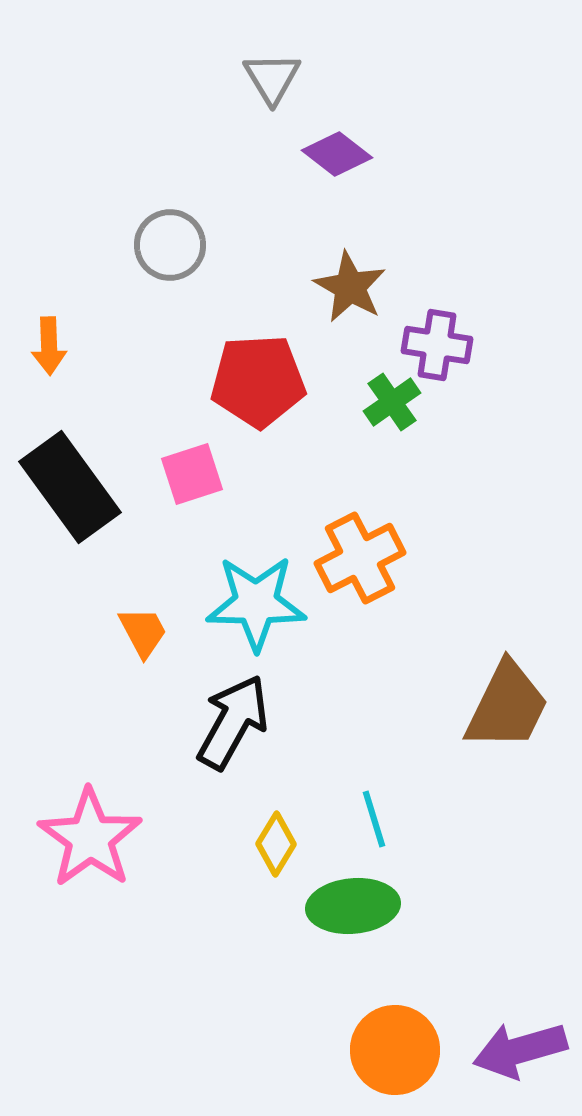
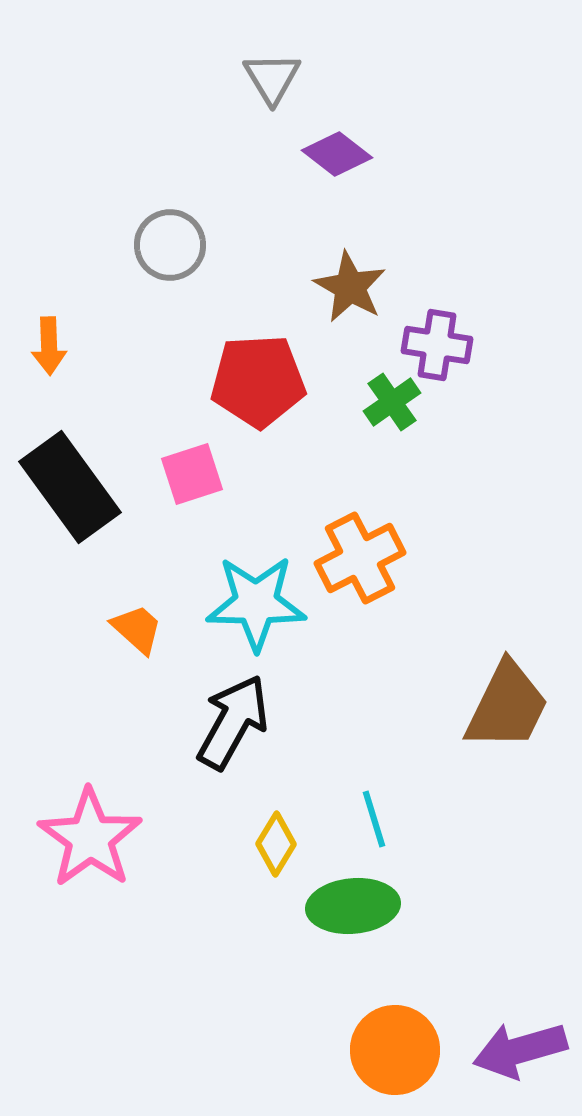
orange trapezoid: moved 6 px left, 3 px up; rotated 20 degrees counterclockwise
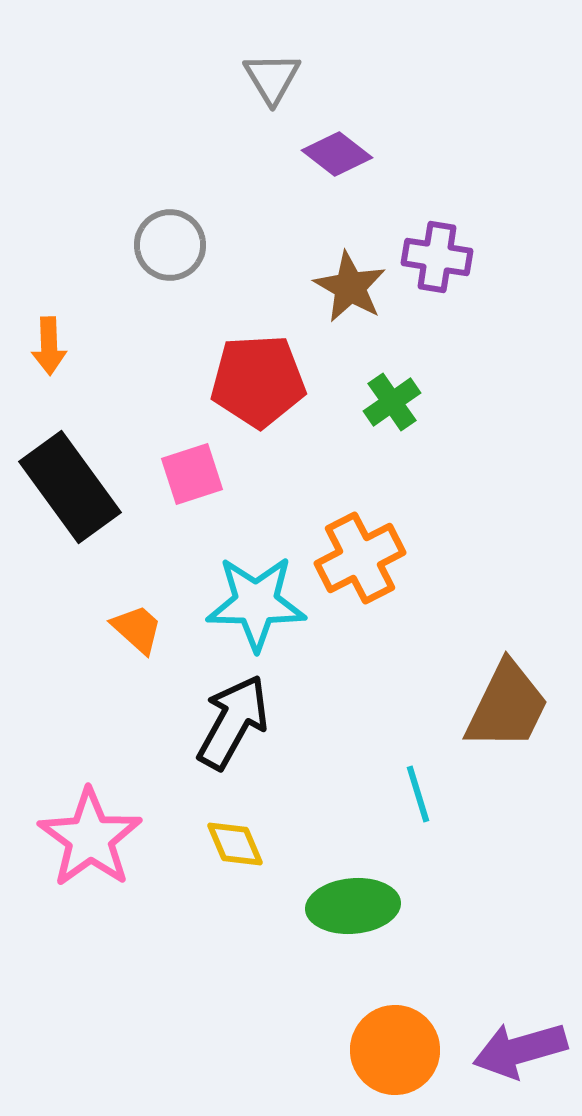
purple cross: moved 88 px up
cyan line: moved 44 px right, 25 px up
yellow diamond: moved 41 px left; rotated 54 degrees counterclockwise
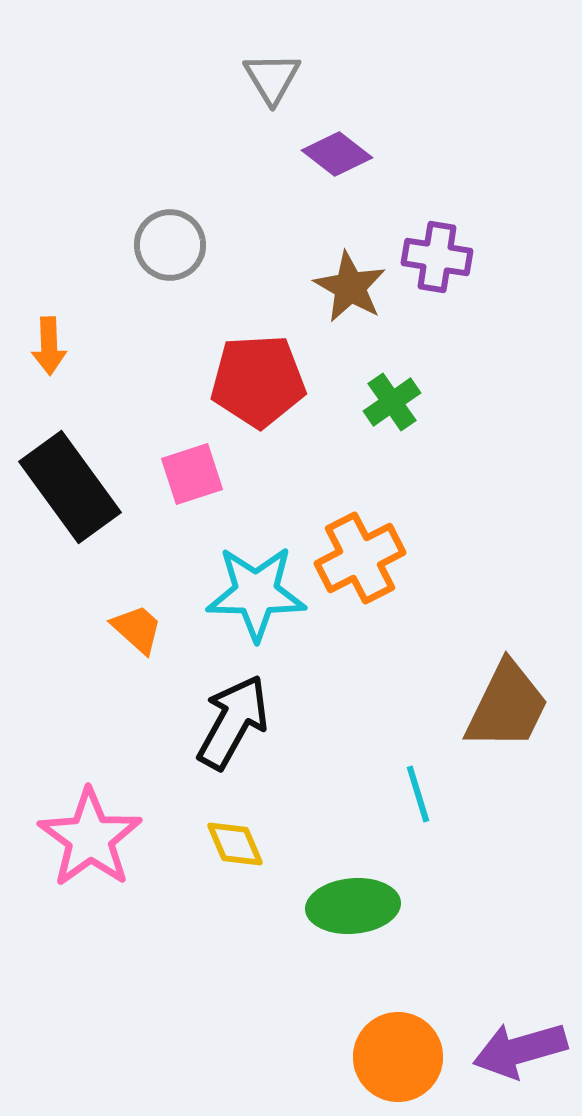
cyan star: moved 10 px up
orange circle: moved 3 px right, 7 px down
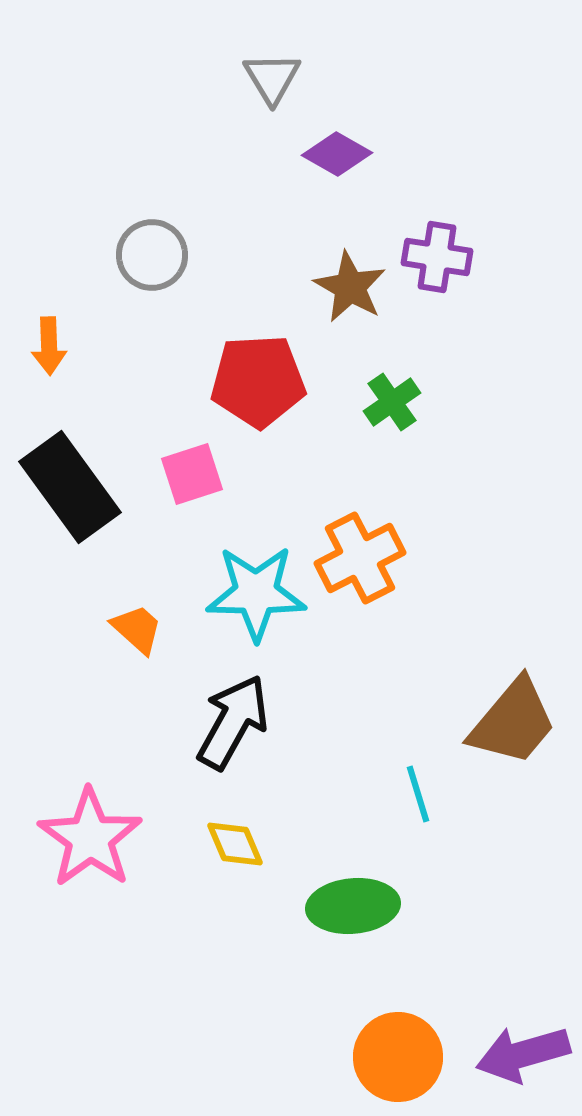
purple diamond: rotated 8 degrees counterclockwise
gray circle: moved 18 px left, 10 px down
brown trapezoid: moved 6 px right, 16 px down; rotated 14 degrees clockwise
purple arrow: moved 3 px right, 4 px down
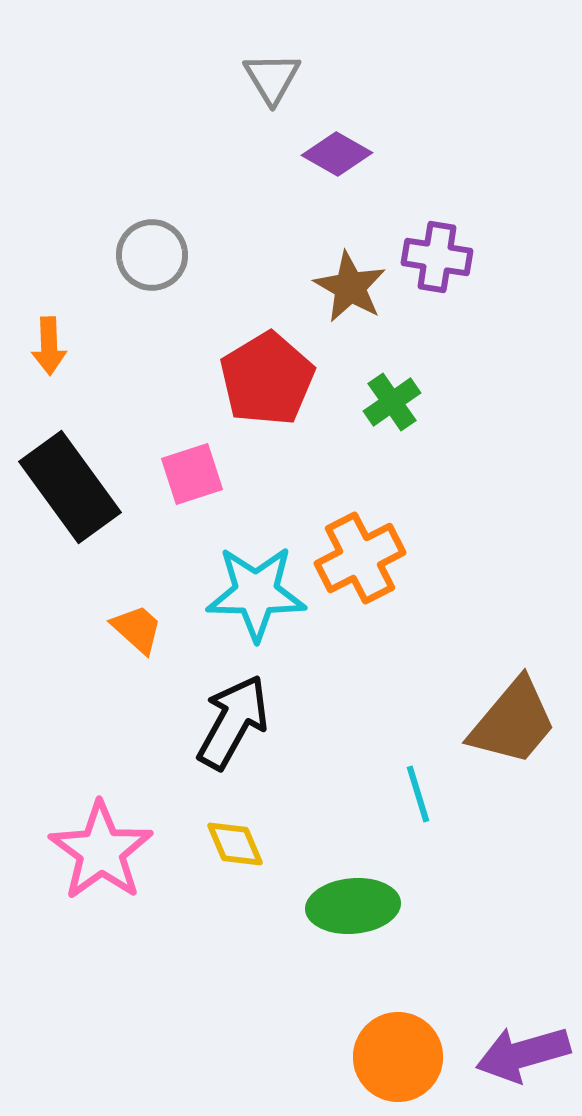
red pentagon: moved 9 px right, 2 px up; rotated 28 degrees counterclockwise
pink star: moved 11 px right, 13 px down
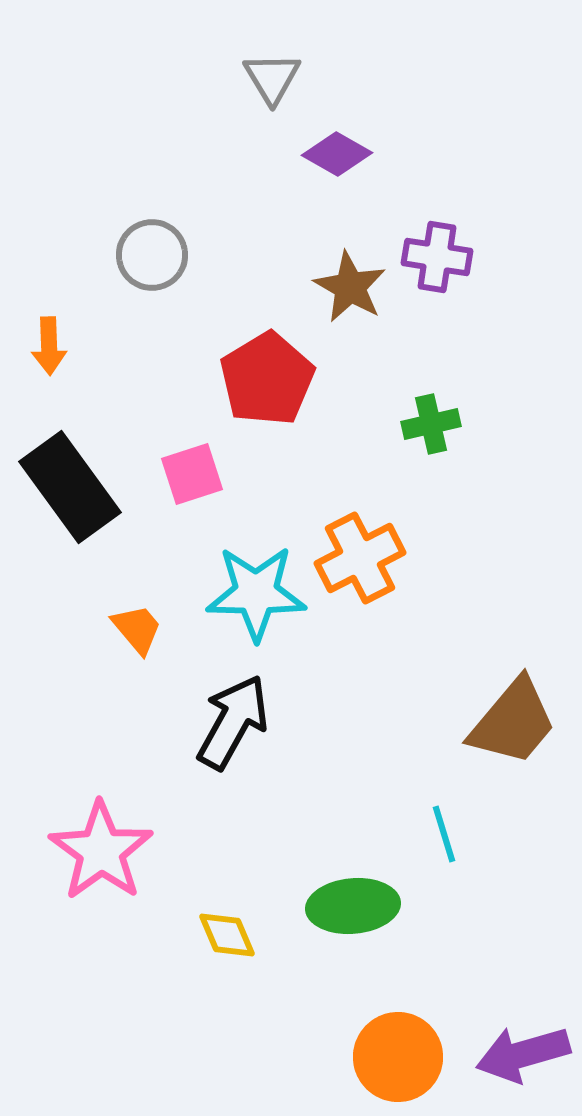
green cross: moved 39 px right, 22 px down; rotated 22 degrees clockwise
orange trapezoid: rotated 8 degrees clockwise
cyan line: moved 26 px right, 40 px down
yellow diamond: moved 8 px left, 91 px down
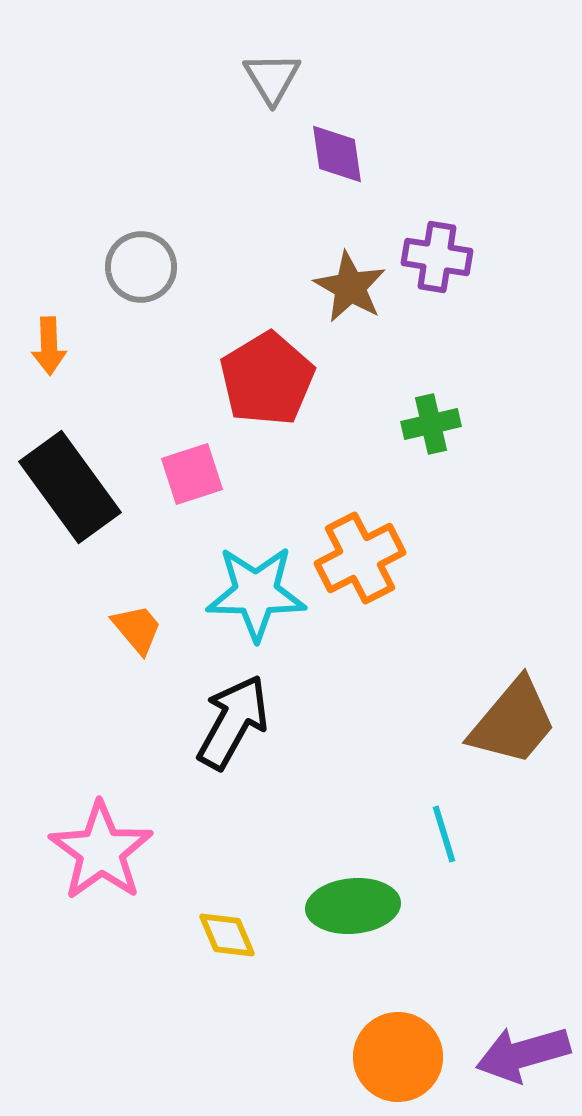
purple diamond: rotated 52 degrees clockwise
gray circle: moved 11 px left, 12 px down
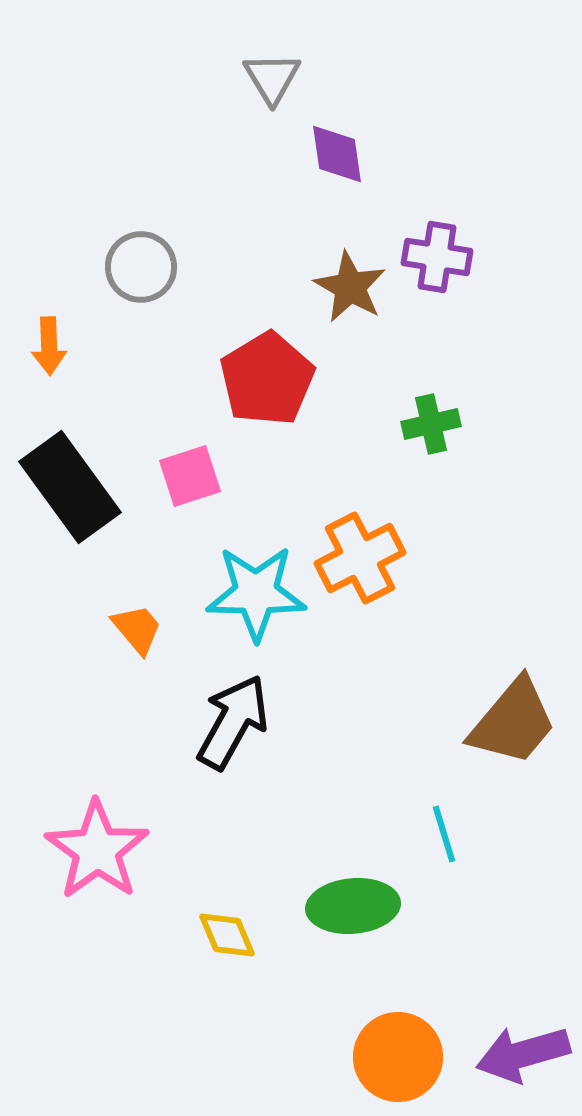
pink square: moved 2 px left, 2 px down
pink star: moved 4 px left, 1 px up
